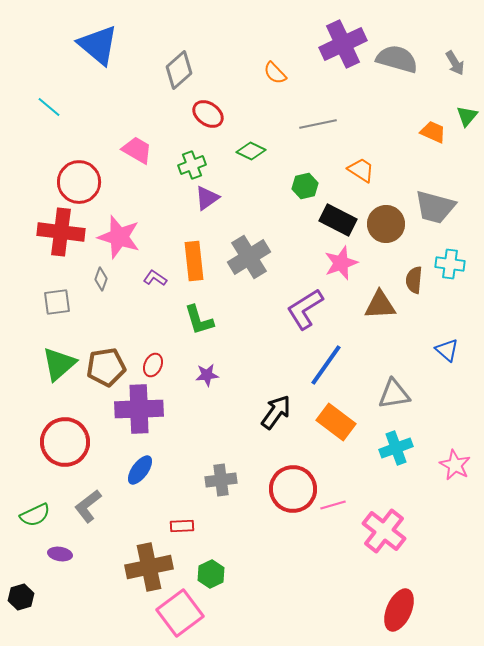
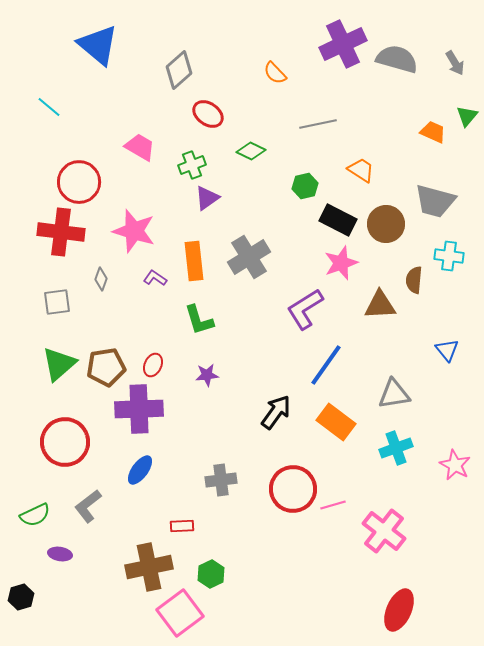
pink trapezoid at (137, 150): moved 3 px right, 3 px up
gray trapezoid at (435, 207): moved 6 px up
pink star at (119, 237): moved 15 px right, 6 px up
cyan cross at (450, 264): moved 1 px left, 8 px up
blue triangle at (447, 350): rotated 10 degrees clockwise
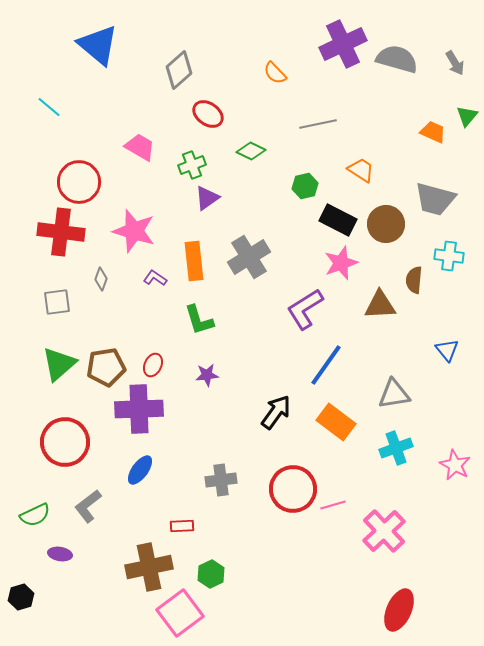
gray trapezoid at (435, 201): moved 2 px up
pink cross at (384, 531): rotated 9 degrees clockwise
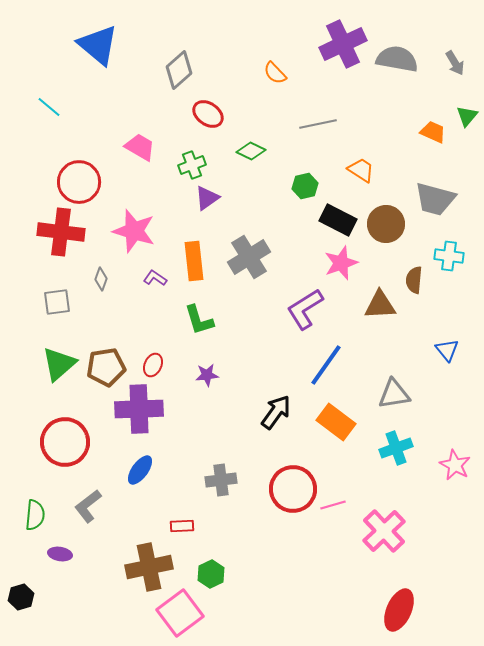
gray semicircle at (397, 59): rotated 6 degrees counterclockwise
green semicircle at (35, 515): rotated 60 degrees counterclockwise
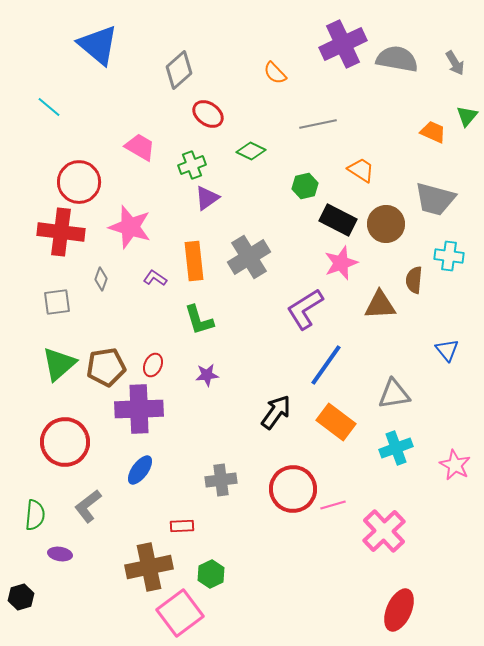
pink star at (134, 231): moved 4 px left, 4 px up
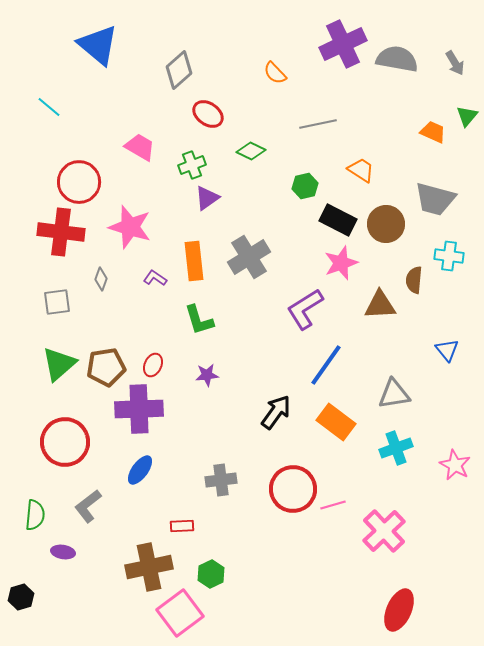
purple ellipse at (60, 554): moved 3 px right, 2 px up
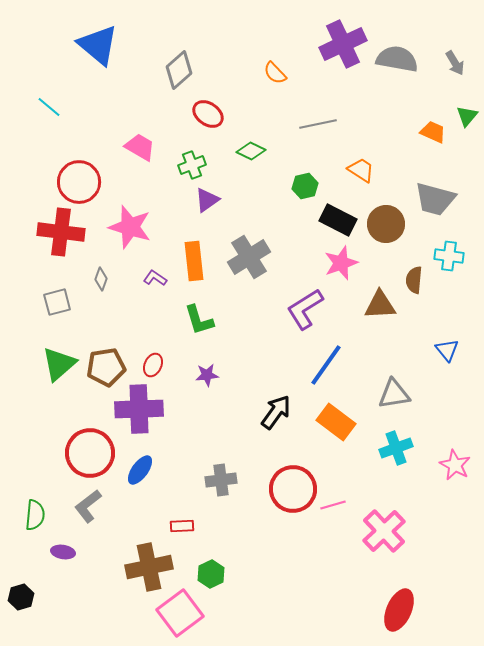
purple triangle at (207, 198): moved 2 px down
gray square at (57, 302): rotated 8 degrees counterclockwise
red circle at (65, 442): moved 25 px right, 11 px down
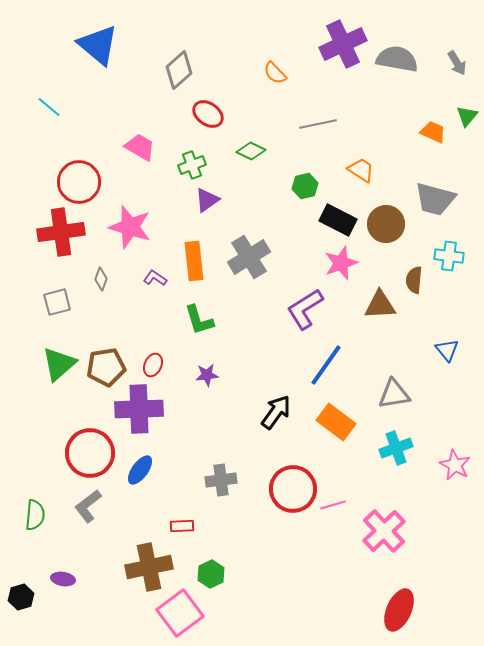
gray arrow at (455, 63): moved 2 px right
red cross at (61, 232): rotated 15 degrees counterclockwise
purple ellipse at (63, 552): moved 27 px down
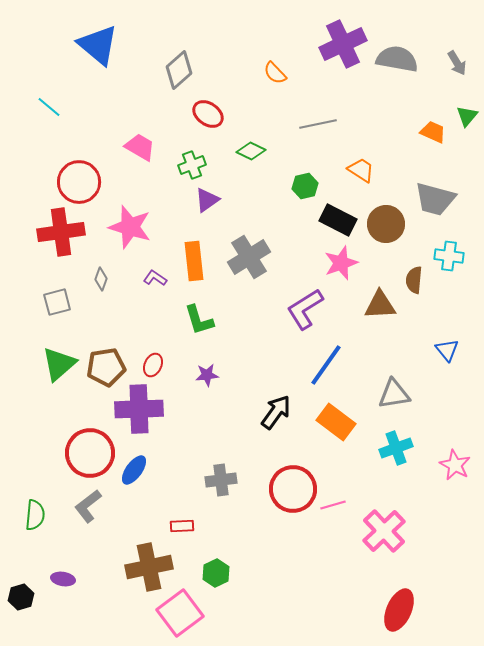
blue ellipse at (140, 470): moved 6 px left
green hexagon at (211, 574): moved 5 px right, 1 px up
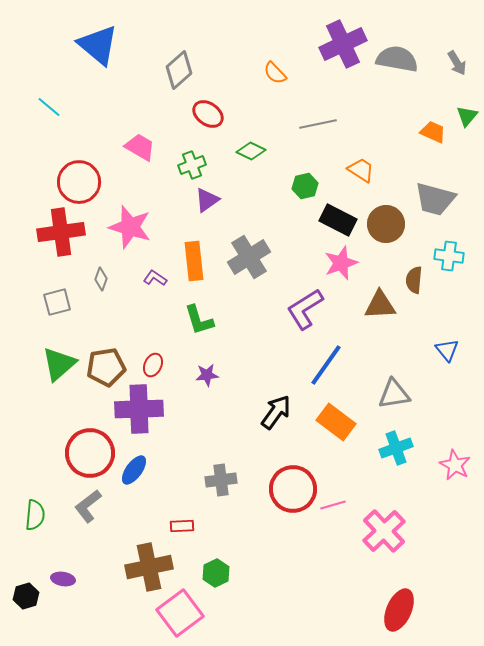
black hexagon at (21, 597): moved 5 px right, 1 px up
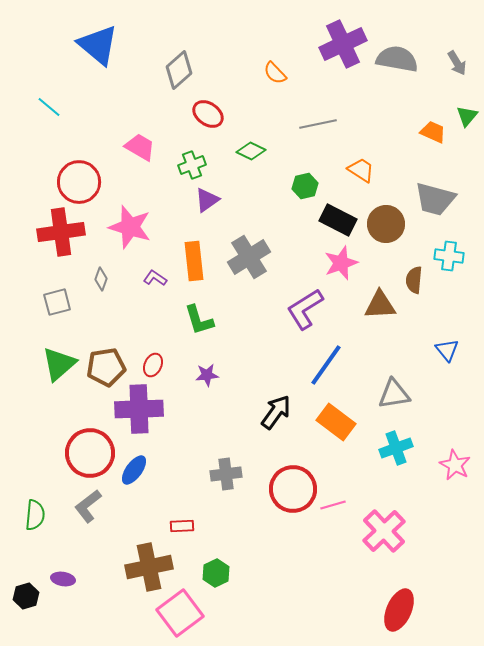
gray cross at (221, 480): moved 5 px right, 6 px up
